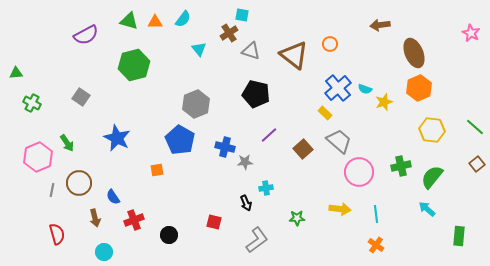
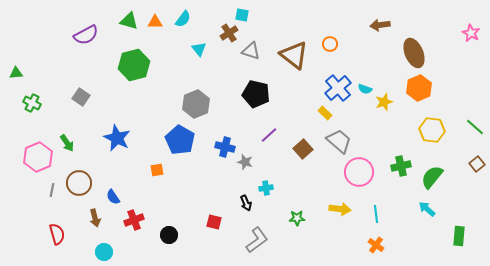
gray star at (245, 162): rotated 21 degrees clockwise
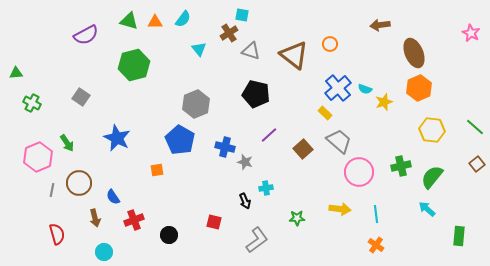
black arrow at (246, 203): moved 1 px left, 2 px up
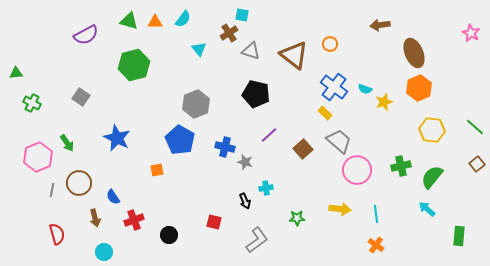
blue cross at (338, 88): moved 4 px left, 1 px up; rotated 12 degrees counterclockwise
pink circle at (359, 172): moved 2 px left, 2 px up
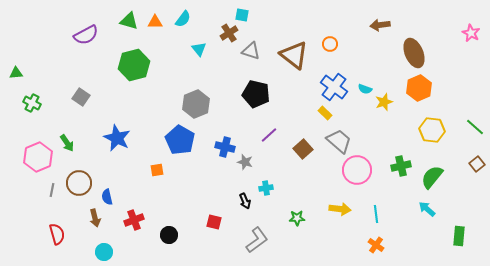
blue semicircle at (113, 197): moved 6 px left; rotated 21 degrees clockwise
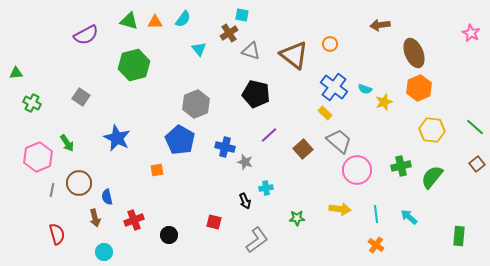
cyan arrow at (427, 209): moved 18 px left, 8 px down
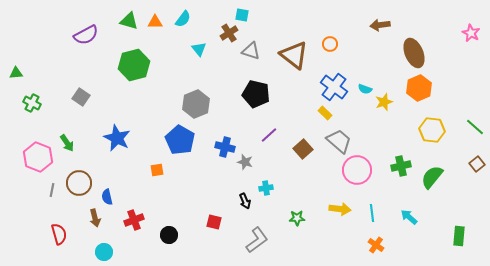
pink hexagon at (38, 157): rotated 16 degrees counterclockwise
cyan line at (376, 214): moved 4 px left, 1 px up
red semicircle at (57, 234): moved 2 px right
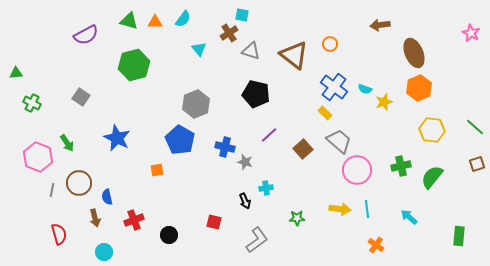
brown square at (477, 164): rotated 21 degrees clockwise
cyan line at (372, 213): moved 5 px left, 4 px up
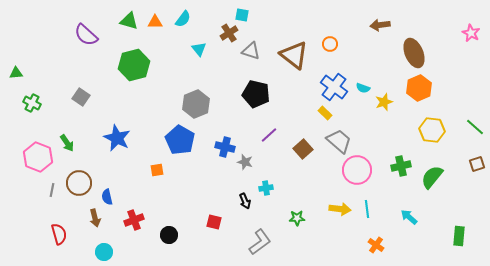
purple semicircle at (86, 35): rotated 70 degrees clockwise
cyan semicircle at (365, 89): moved 2 px left, 1 px up
gray L-shape at (257, 240): moved 3 px right, 2 px down
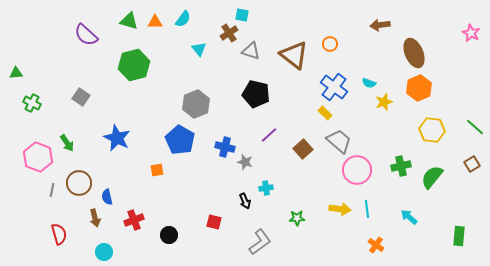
cyan semicircle at (363, 88): moved 6 px right, 5 px up
brown square at (477, 164): moved 5 px left; rotated 14 degrees counterclockwise
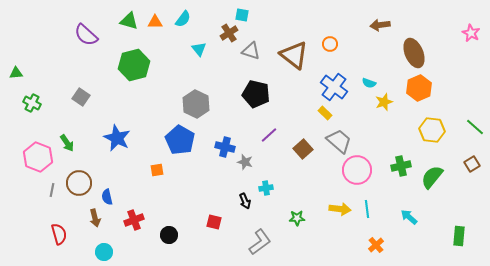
gray hexagon at (196, 104): rotated 12 degrees counterclockwise
orange cross at (376, 245): rotated 14 degrees clockwise
